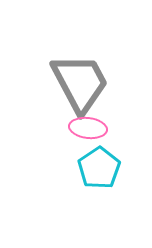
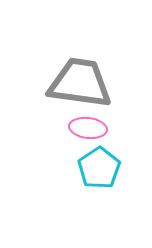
gray trapezoid: rotated 54 degrees counterclockwise
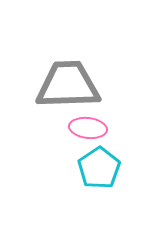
gray trapezoid: moved 12 px left, 2 px down; rotated 10 degrees counterclockwise
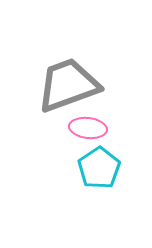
gray trapezoid: rotated 18 degrees counterclockwise
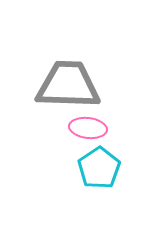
gray trapezoid: rotated 22 degrees clockwise
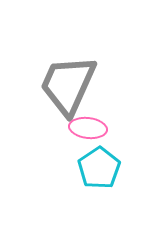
gray trapezoid: rotated 68 degrees counterclockwise
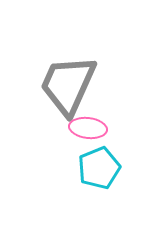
cyan pentagon: rotated 12 degrees clockwise
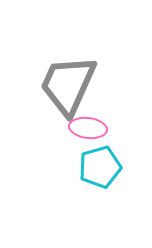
cyan pentagon: moved 1 px right, 1 px up; rotated 6 degrees clockwise
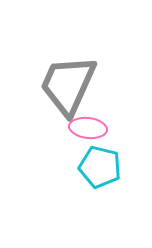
cyan pentagon: rotated 30 degrees clockwise
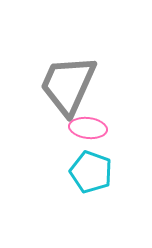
cyan pentagon: moved 9 px left, 5 px down; rotated 6 degrees clockwise
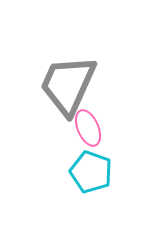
pink ellipse: rotated 60 degrees clockwise
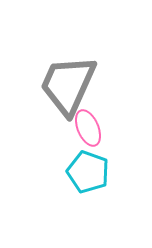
cyan pentagon: moved 3 px left
